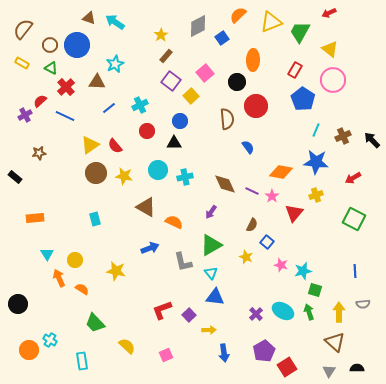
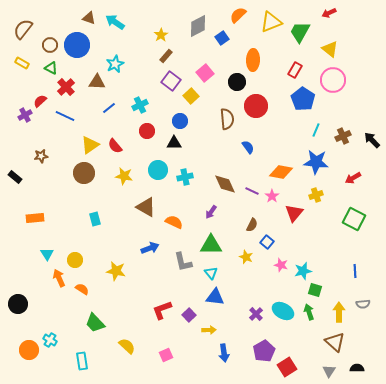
brown star at (39, 153): moved 2 px right, 3 px down
brown circle at (96, 173): moved 12 px left
green triangle at (211, 245): rotated 30 degrees clockwise
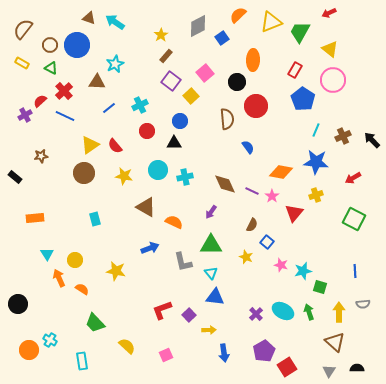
red cross at (66, 87): moved 2 px left, 4 px down
green square at (315, 290): moved 5 px right, 3 px up
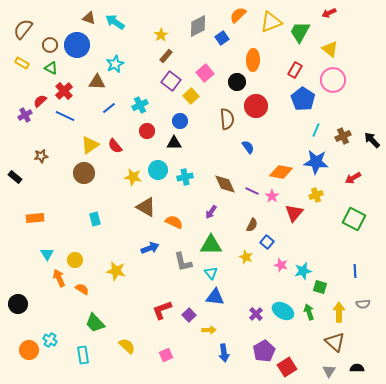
yellow star at (124, 176): moved 9 px right, 1 px down
cyan rectangle at (82, 361): moved 1 px right, 6 px up
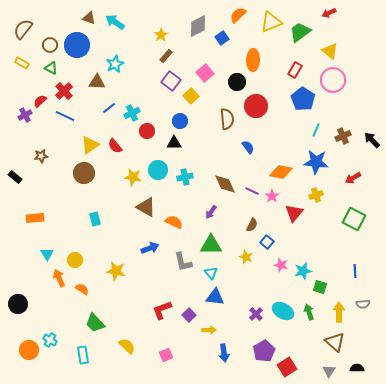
green trapezoid at (300, 32): rotated 25 degrees clockwise
yellow triangle at (330, 49): moved 2 px down
cyan cross at (140, 105): moved 8 px left, 8 px down
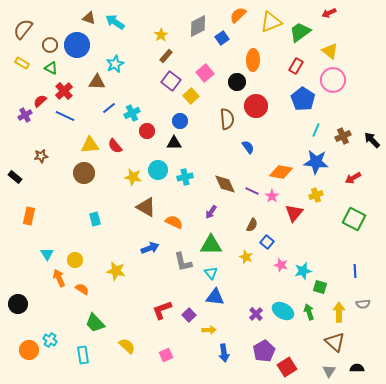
red rectangle at (295, 70): moved 1 px right, 4 px up
yellow triangle at (90, 145): rotated 30 degrees clockwise
orange rectangle at (35, 218): moved 6 px left, 2 px up; rotated 72 degrees counterclockwise
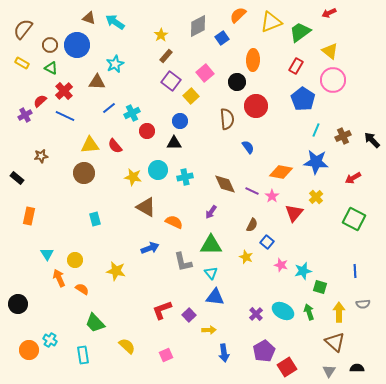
black rectangle at (15, 177): moved 2 px right, 1 px down
yellow cross at (316, 195): moved 2 px down; rotated 24 degrees counterclockwise
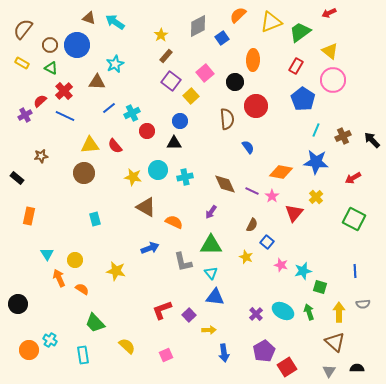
black circle at (237, 82): moved 2 px left
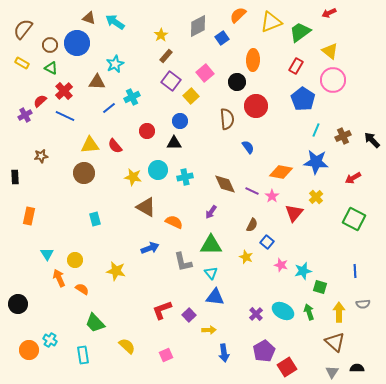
blue circle at (77, 45): moved 2 px up
black circle at (235, 82): moved 2 px right
cyan cross at (132, 113): moved 16 px up
black rectangle at (17, 178): moved 2 px left, 1 px up; rotated 48 degrees clockwise
gray triangle at (329, 371): moved 3 px right, 1 px down
